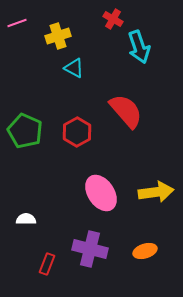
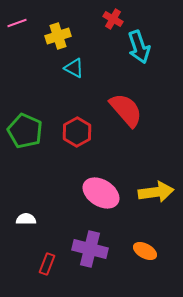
red semicircle: moved 1 px up
pink ellipse: rotated 24 degrees counterclockwise
orange ellipse: rotated 45 degrees clockwise
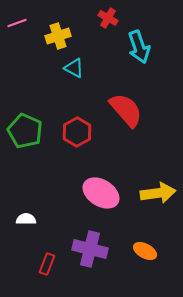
red cross: moved 5 px left, 1 px up
yellow arrow: moved 2 px right, 1 px down
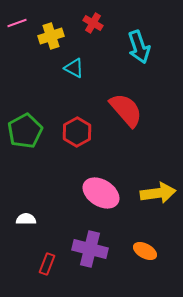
red cross: moved 15 px left, 5 px down
yellow cross: moved 7 px left
green pentagon: rotated 20 degrees clockwise
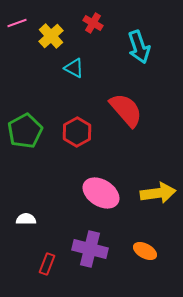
yellow cross: rotated 25 degrees counterclockwise
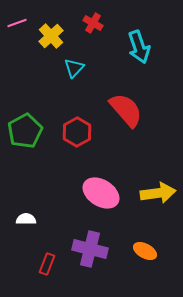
cyan triangle: rotated 45 degrees clockwise
